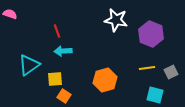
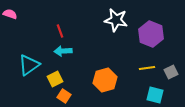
red line: moved 3 px right
yellow square: rotated 21 degrees counterclockwise
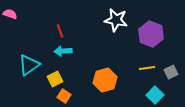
cyan square: rotated 30 degrees clockwise
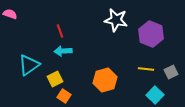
yellow line: moved 1 px left, 1 px down; rotated 14 degrees clockwise
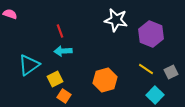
yellow line: rotated 28 degrees clockwise
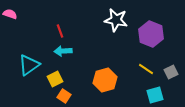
cyan square: rotated 30 degrees clockwise
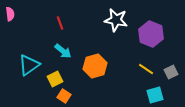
pink semicircle: rotated 64 degrees clockwise
red line: moved 8 px up
cyan arrow: rotated 138 degrees counterclockwise
orange hexagon: moved 10 px left, 14 px up
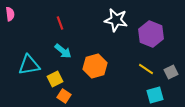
cyan triangle: rotated 25 degrees clockwise
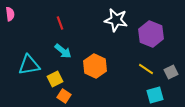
orange hexagon: rotated 20 degrees counterclockwise
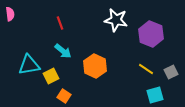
yellow square: moved 4 px left, 3 px up
